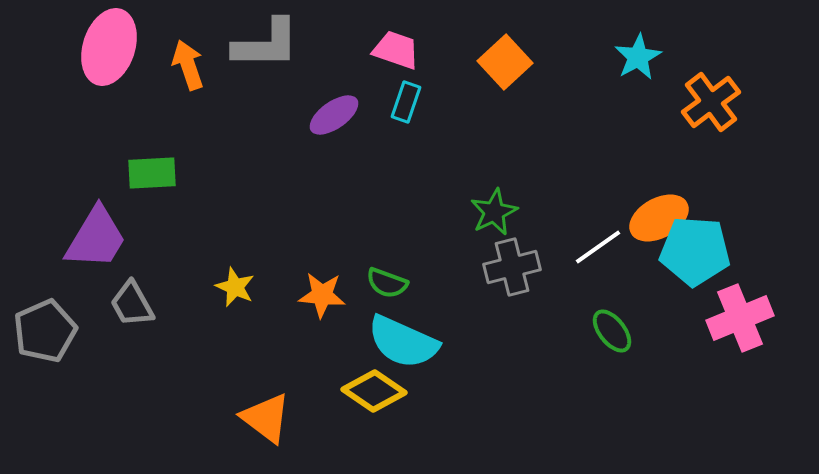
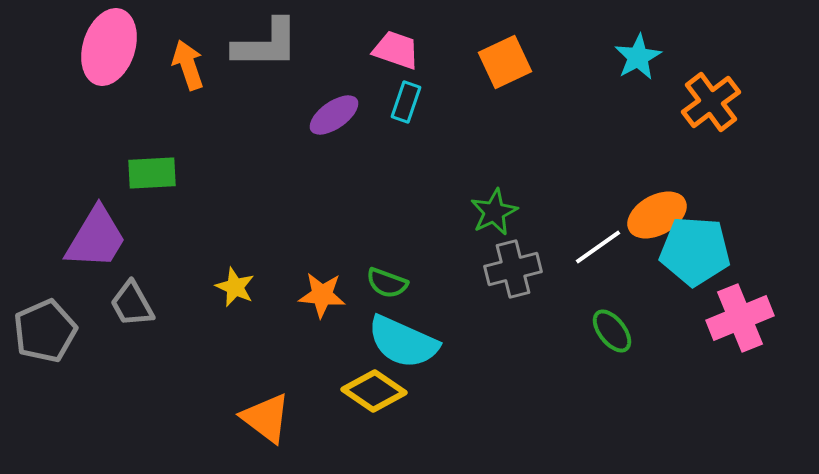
orange square: rotated 18 degrees clockwise
orange ellipse: moved 2 px left, 3 px up
gray cross: moved 1 px right, 2 px down
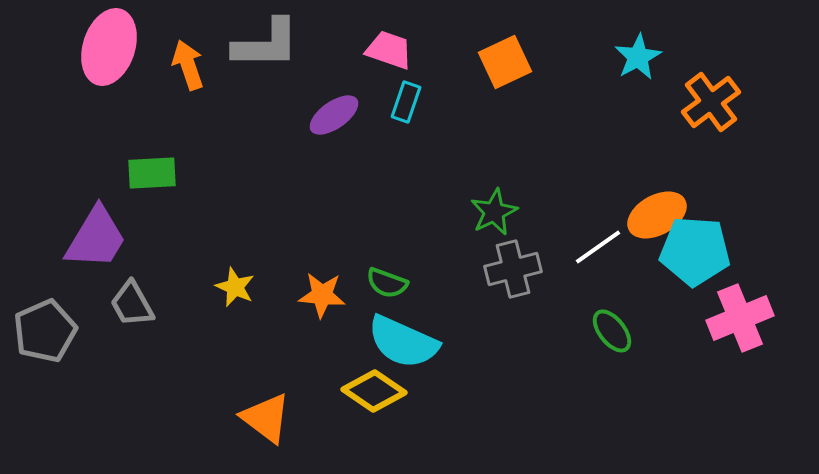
pink trapezoid: moved 7 px left
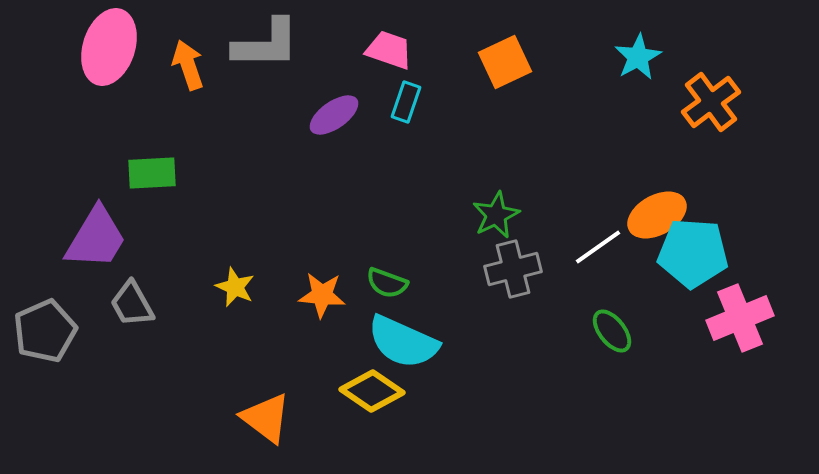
green star: moved 2 px right, 3 px down
cyan pentagon: moved 2 px left, 2 px down
yellow diamond: moved 2 px left
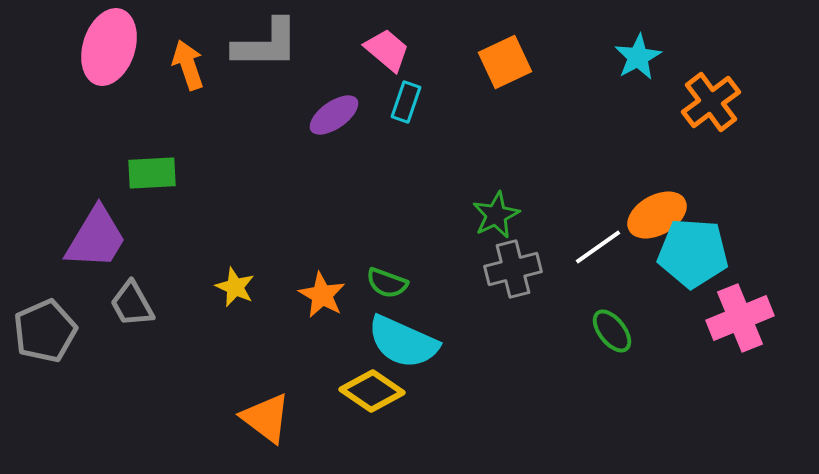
pink trapezoid: moved 2 px left; rotated 21 degrees clockwise
orange star: rotated 24 degrees clockwise
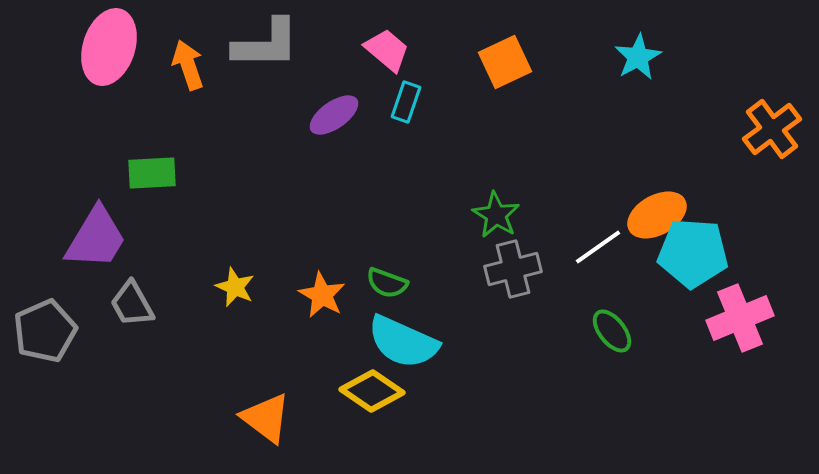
orange cross: moved 61 px right, 27 px down
green star: rotated 15 degrees counterclockwise
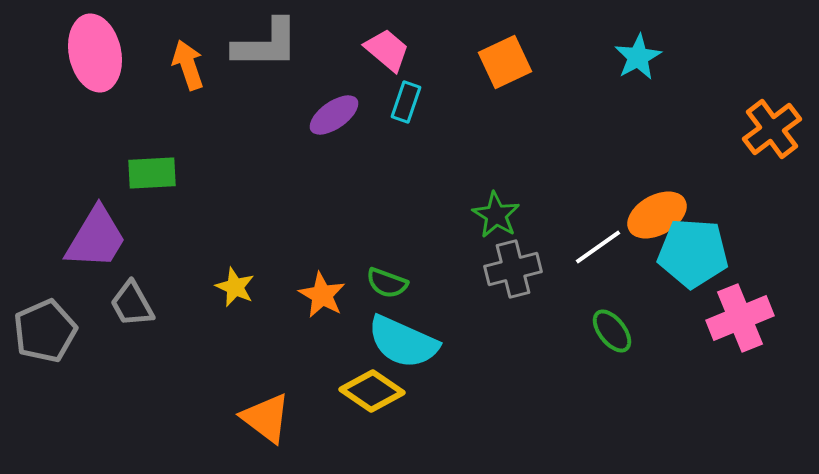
pink ellipse: moved 14 px left, 6 px down; rotated 30 degrees counterclockwise
